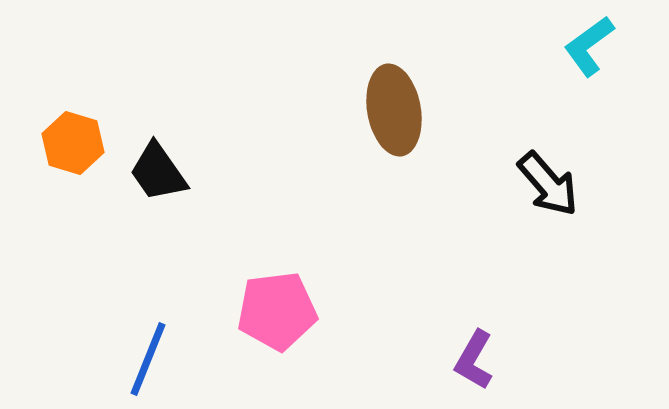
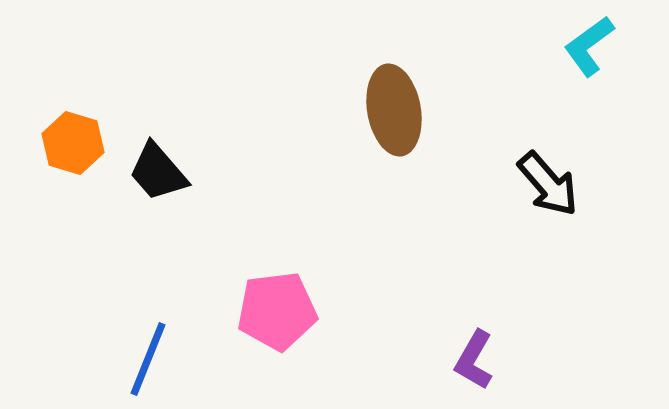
black trapezoid: rotated 6 degrees counterclockwise
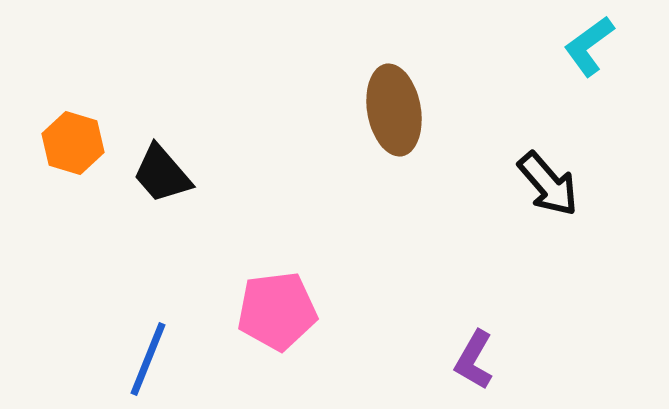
black trapezoid: moved 4 px right, 2 px down
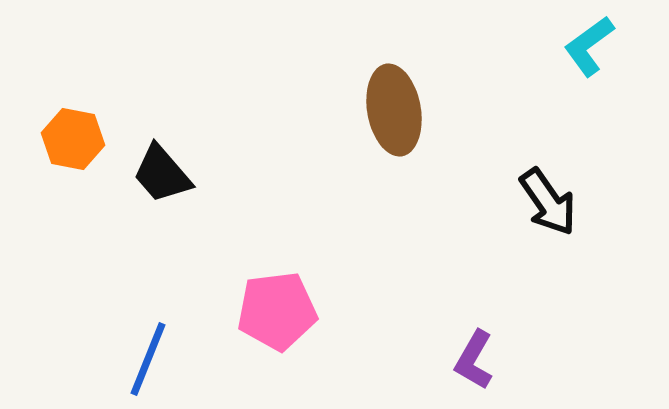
orange hexagon: moved 4 px up; rotated 6 degrees counterclockwise
black arrow: moved 18 px down; rotated 6 degrees clockwise
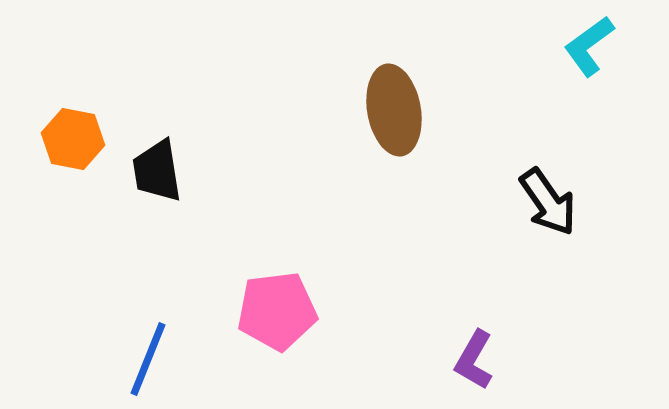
black trapezoid: moved 5 px left, 3 px up; rotated 32 degrees clockwise
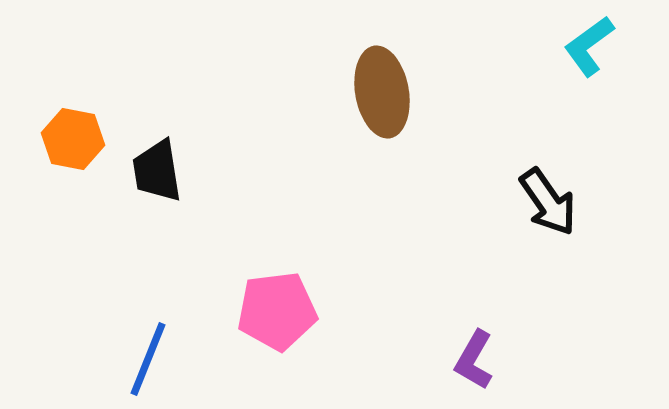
brown ellipse: moved 12 px left, 18 px up
